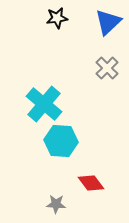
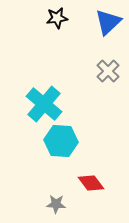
gray cross: moved 1 px right, 3 px down
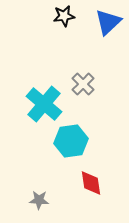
black star: moved 7 px right, 2 px up
gray cross: moved 25 px left, 13 px down
cyan hexagon: moved 10 px right; rotated 12 degrees counterclockwise
red diamond: rotated 28 degrees clockwise
gray star: moved 17 px left, 4 px up
